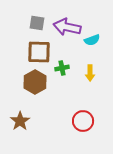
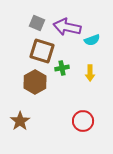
gray square: rotated 14 degrees clockwise
brown square: moved 3 px right, 1 px up; rotated 15 degrees clockwise
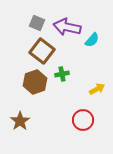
cyan semicircle: rotated 28 degrees counterclockwise
brown square: rotated 20 degrees clockwise
green cross: moved 6 px down
yellow arrow: moved 7 px right, 16 px down; rotated 119 degrees counterclockwise
brown hexagon: rotated 10 degrees clockwise
red circle: moved 1 px up
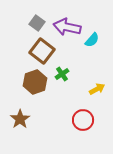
gray square: rotated 14 degrees clockwise
green cross: rotated 24 degrees counterclockwise
brown star: moved 2 px up
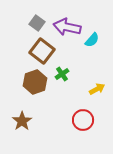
brown star: moved 2 px right, 2 px down
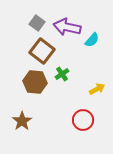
brown hexagon: rotated 25 degrees clockwise
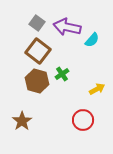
brown square: moved 4 px left
brown hexagon: moved 2 px right, 1 px up; rotated 10 degrees clockwise
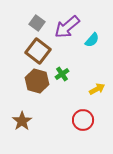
purple arrow: rotated 52 degrees counterclockwise
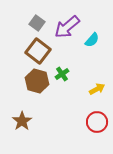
red circle: moved 14 px right, 2 px down
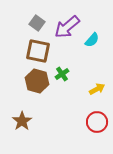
brown square: rotated 25 degrees counterclockwise
